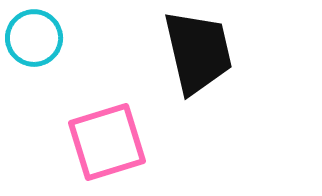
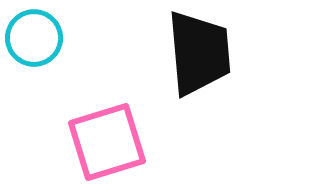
black trapezoid: moved 1 px right, 1 px down; rotated 8 degrees clockwise
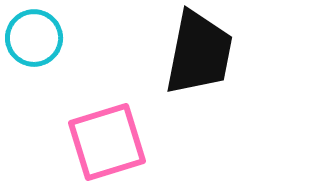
black trapezoid: rotated 16 degrees clockwise
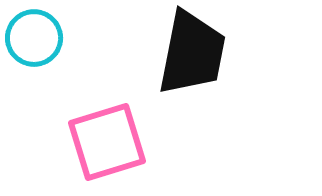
black trapezoid: moved 7 px left
